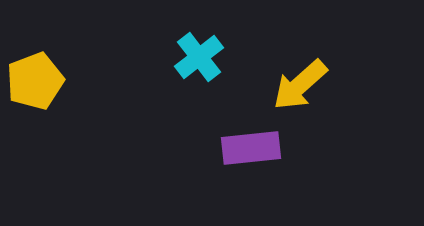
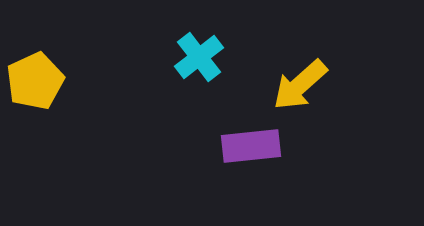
yellow pentagon: rotated 4 degrees counterclockwise
purple rectangle: moved 2 px up
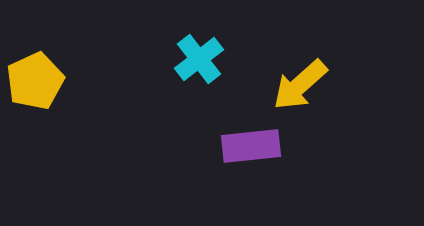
cyan cross: moved 2 px down
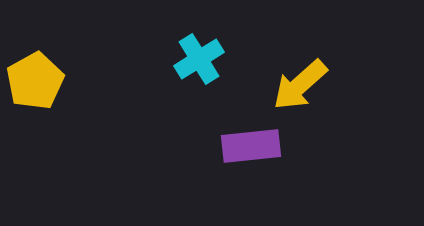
cyan cross: rotated 6 degrees clockwise
yellow pentagon: rotated 4 degrees counterclockwise
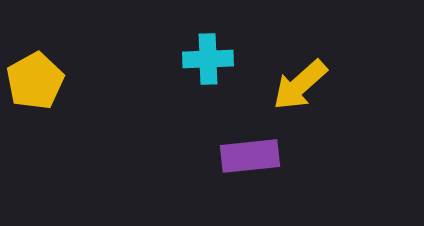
cyan cross: moved 9 px right; rotated 30 degrees clockwise
purple rectangle: moved 1 px left, 10 px down
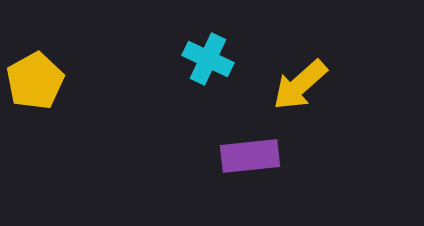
cyan cross: rotated 27 degrees clockwise
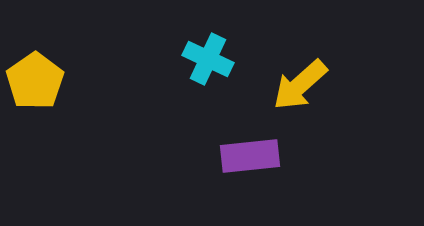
yellow pentagon: rotated 6 degrees counterclockwise
